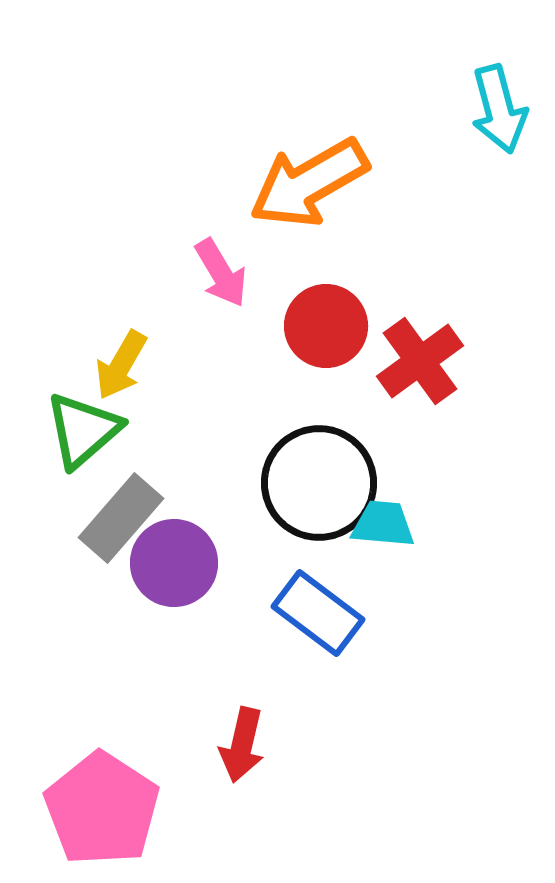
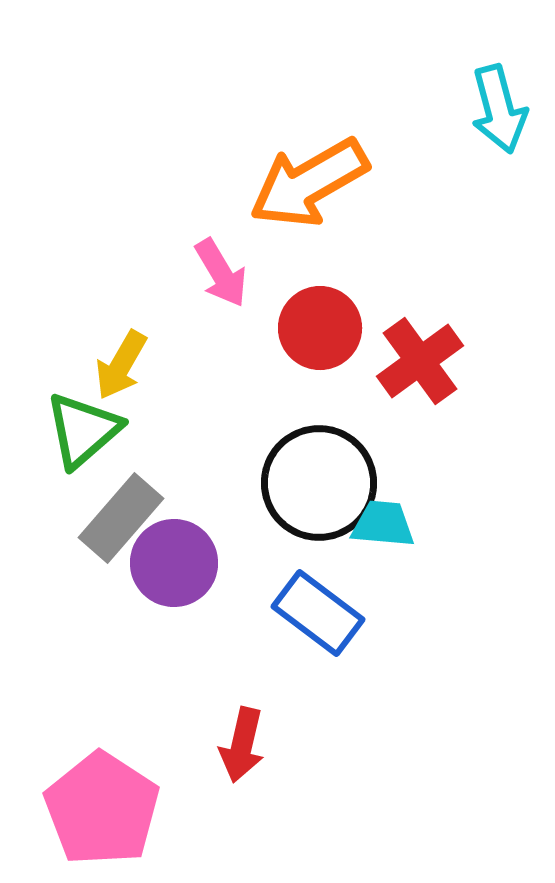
red circle: moved 6 px left, 2 px down
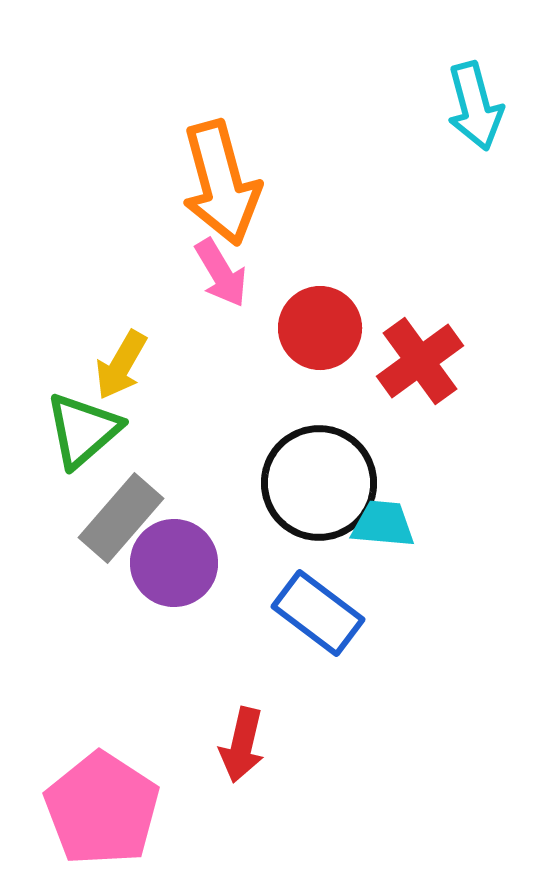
cyan arrow: moved 24 px left, 3 px up
orange arrow: moved 88 px left; rotated 75 degrees counterclockwise
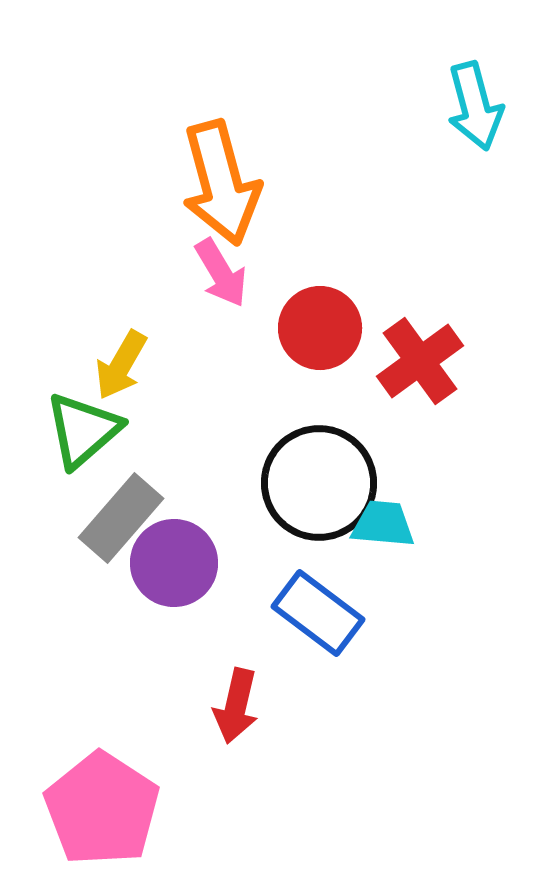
red arrow: moved 6 px left, 39 px up
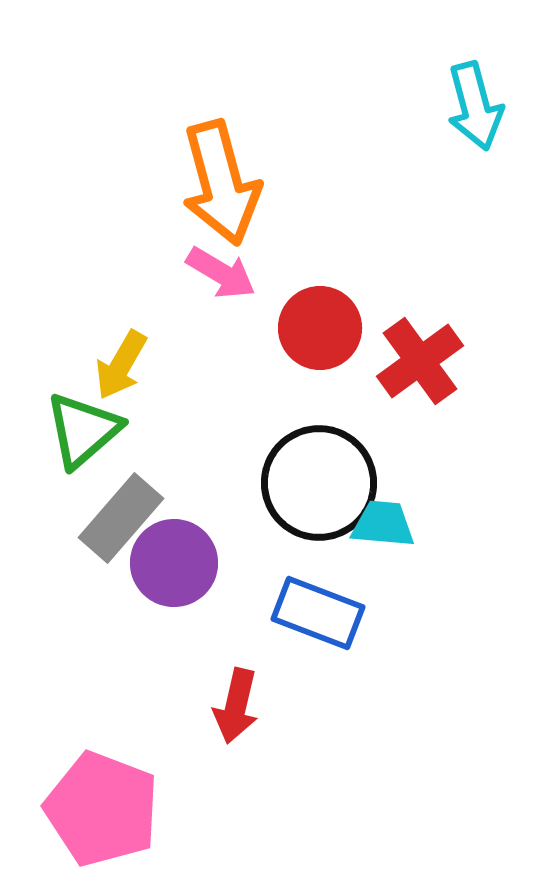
pink arrow: rotated 28 degrees counterclockwise
blue rectangle: rotated 16 degrees counterclockwise
pink pentagon: rotated 12 degrees counterclockwise
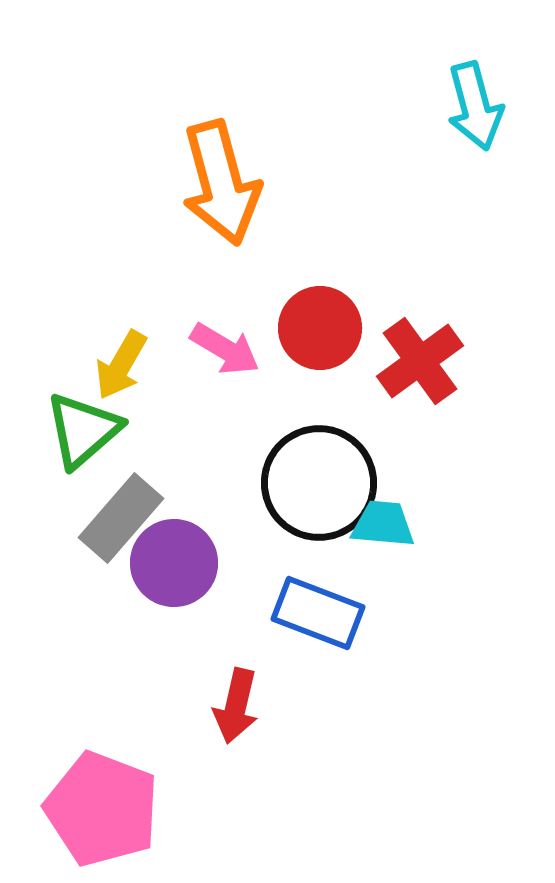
pink arrow: moved 4 px right, 76 px down
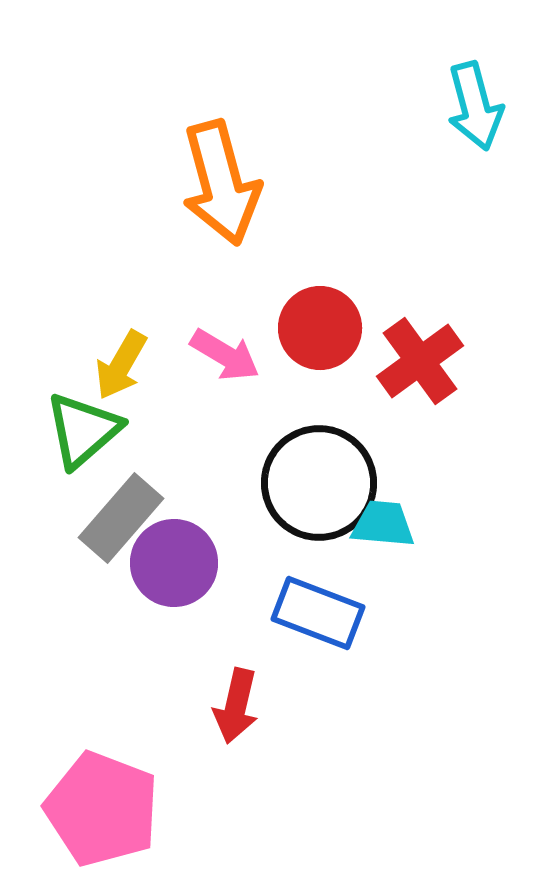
pink arrow: moved 6 px down
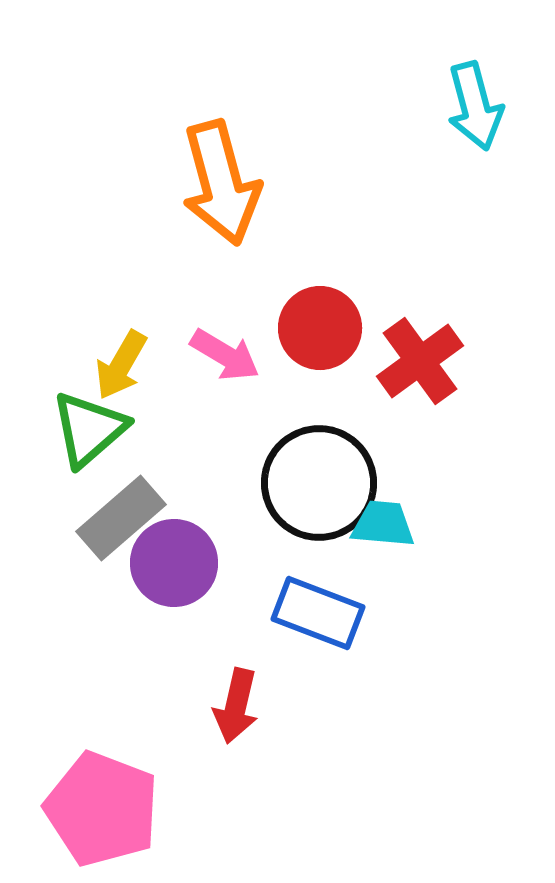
green triangle: moved 6 px right, 1 px up
gray rectangle: rotated 8 degrees clockwise
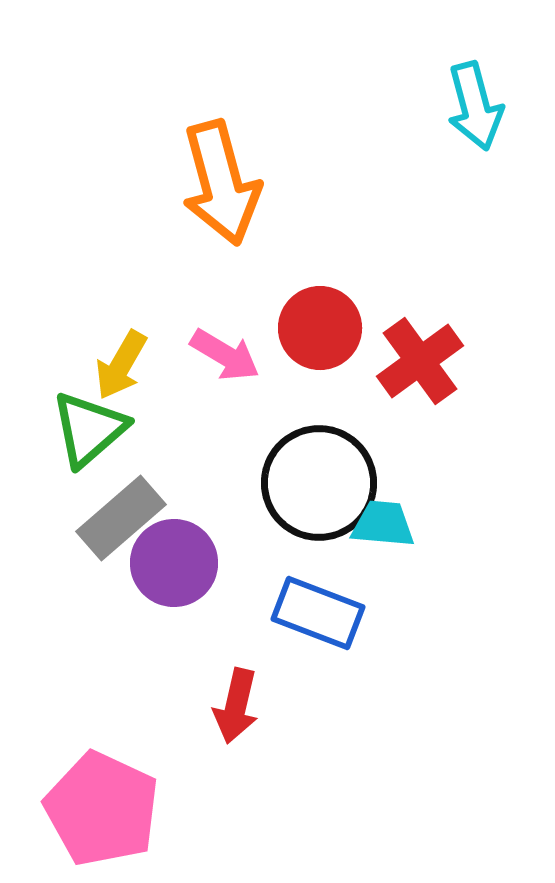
pink pentagon: rotated 4 degrees clockwise
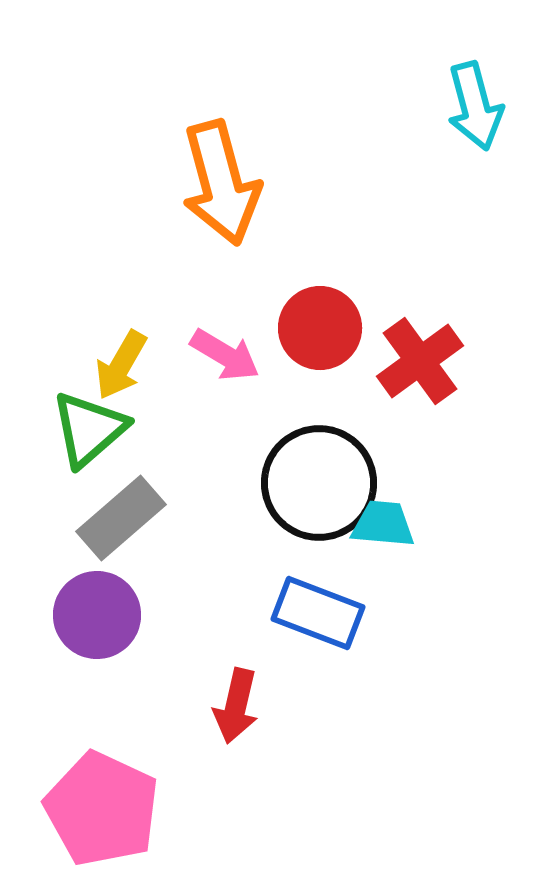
purple circle: moved 77 px left, 52 px down
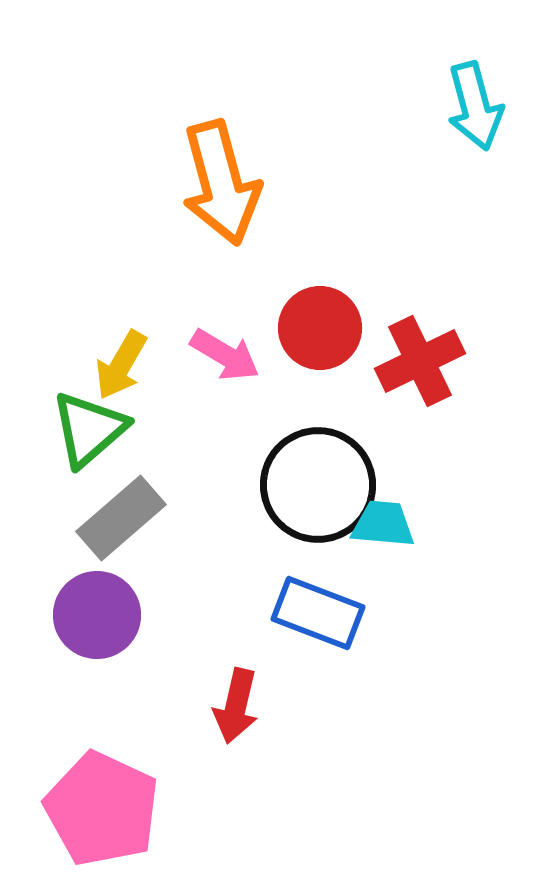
red cross: rotated 10 degrees clockwise
black circle: moved 1 px left, 2 px down
